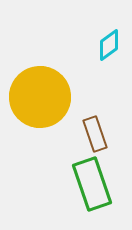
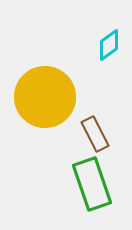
yellow circle: moved 5 px right
brown rectangle: rotated 8 degrees counterclockwise
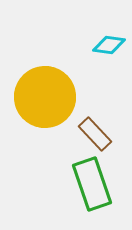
cyan diamond: rotated 44 degrees clockwise
brown rectangle: rotated 16 degrees counterclockwise
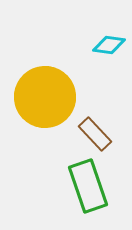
green rectangle: moved 4 px left, 2 px down
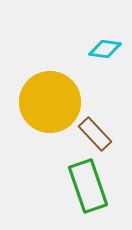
cyan diamond: moved 4 px left, 4 px down
yellow circle: moved 5 px right, 5 px down
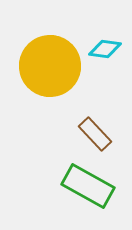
yellow circle: moved 36 px up
green rectangle: rotated 42 degrees counterclockwise
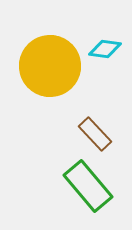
green rectangle: rotated 21 degrees clockwise
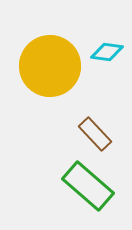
cyan diamond: moved 2 px right, 3 px down
green rectangle: rotated 9 degrees counterclockwise
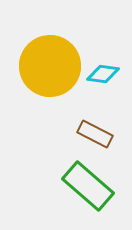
cyan diamond: moved 4 px left, 22 px down
brown rectangle: rotated 20 degrees counterclockwise
